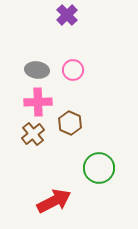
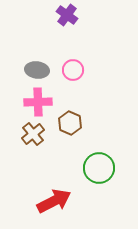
purple cross: rotated 10 degrees counterclockwise
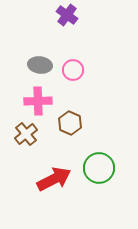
gray ellipse: moved 3 px right, 5 px up
pink cross: moved 1 px up
brown cross: moved 7 px left
red arrow: moved 22 px up
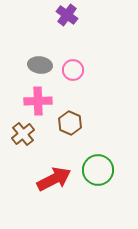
brown cross: moved 3 px left
green circle: moved 1 px left, 2 px down
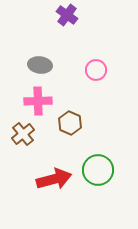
pink circle: moved 23 px right
red arrow: rotated 12 degrees clockwise
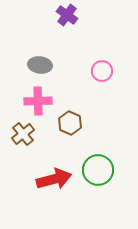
pink circle: moved 6 px right, 1 px down
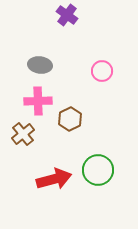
brown hexagon: moved 4 px up; rotated 10 degrees clockwise
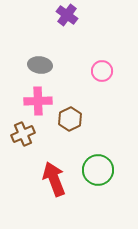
brown cross: rotated 15 degrees clockwise
red arrow: rotated 96 degrees counterclockwise
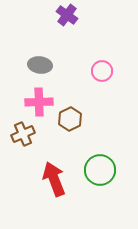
pink cross: moved 1 px right, 1 px down
green circle: moved 2 px right
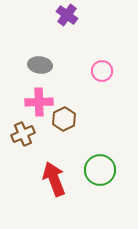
brown hexagon: moved 6 px left
